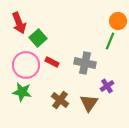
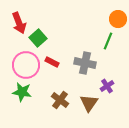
orange circle: moved 2 px up
green line: moved 2 px left
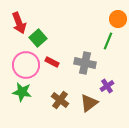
brown triangle: rotated 18 degrees clockwise
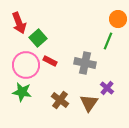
red rectangle: moved 2 px left, 1 px up
purple cross: moved 2 px down; rotated 16 degrees counterclockwise
brown triangle: rotated 18 degrees counterclockwise
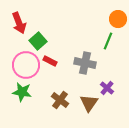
green square: moved 3 px down
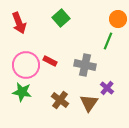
green square: moved 23 px right, 23 px up
gray cross: moved 2 px down
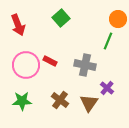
red arrow: moved 1 px left, 2 px down
green star: moved 9 px down; rotated 12 degrees counterclockwise
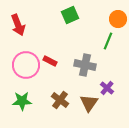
green square: moved 9 px right, 3 px up; rotated 18 degrees clockwise
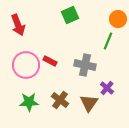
green star: moved 7 px right, 1 px down
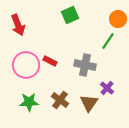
green line: rotated 12 degrees clockwise
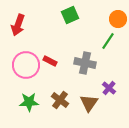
red arrow: rotated 40 degrees clockwise
gray cross: moved 2 px up
purple cross: moved 2 px right
